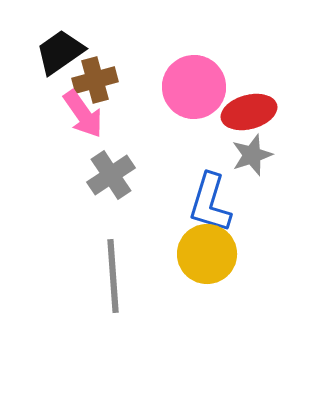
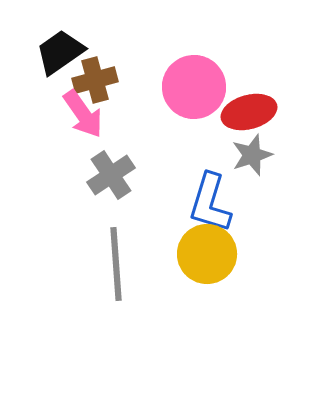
gray line: moved 3 px right, 12 px up
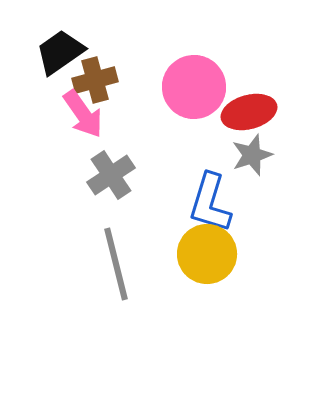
gray line: rotated 10 degrees counterclockwise
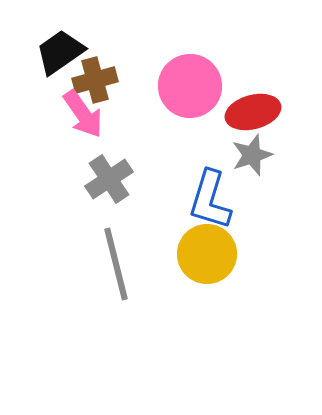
pink circle: moved 4 px left, 1 px up
red ellipse: moved 4 px right
gray cross: moved 2 px left, 4 px down
blue L-shape: moved 3 px up
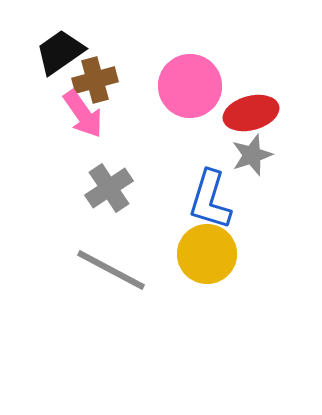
red ellipse: moved 2 px left, 1 px down
gray cross: moved 9 px down
gray line: moved 5 px left, 6 px down; rotated 48 degrees counterclockwise
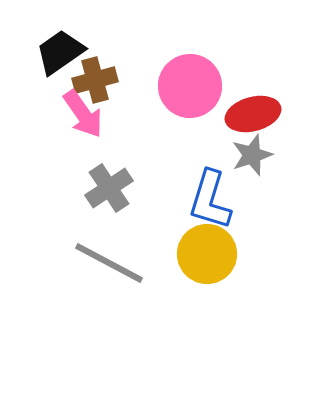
red ellipse: moved 2 px right, 1 px down
gray line: moved 2 px left, 7 px up
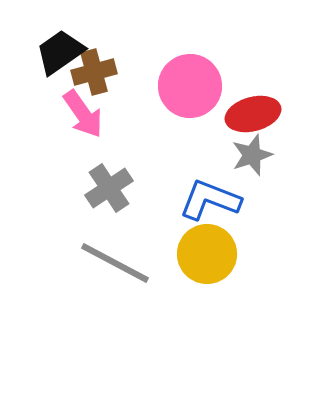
brown cross: moved 1 px left, 8 px up
blue L-shape: rotated 94 degrees clockwise
gray line: moved 6 px right
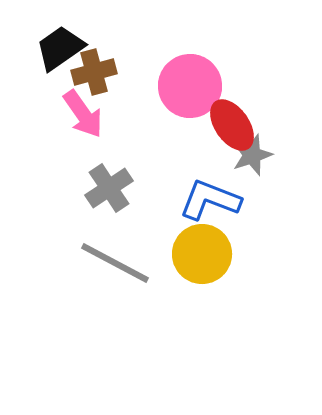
black trapezoid: moved 4 px up
red ellipse: moved 21 px left, 11 px down; rotated 70 degrees clockwise
yellow circle: moved 5 px left
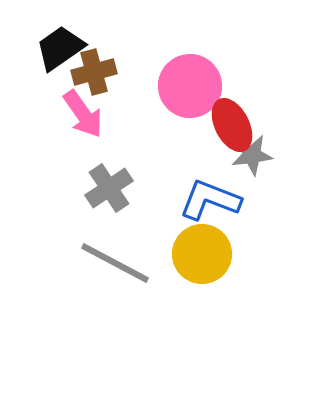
red ellipse: rotated 8 degrees clockwise
gray star: rotated 12 degrees clockwise
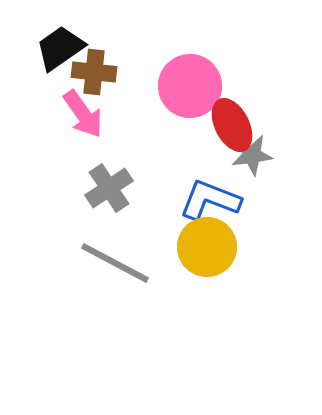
brown cross: rotated 21 degrees clockwise
yellow circle: moved 5 px right, 7 px up
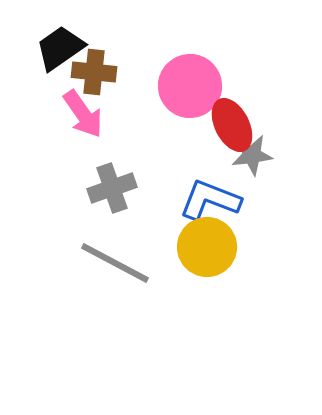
gray cross: moved 3 px right; rotated 15 degrees clockwise
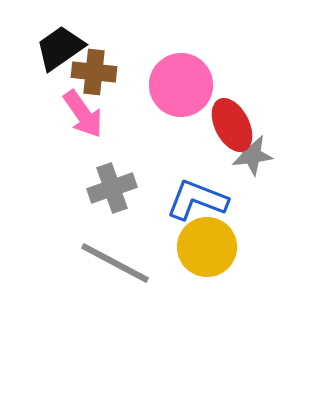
pink circle: moved 9 px left, 1 px up
blue L-shape: moved 13 px left
